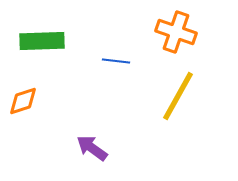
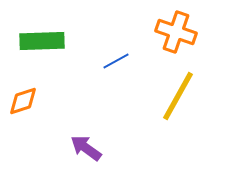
blue line: rotated 36 degrees counterclockwise
purple arrow: moved 6 px left
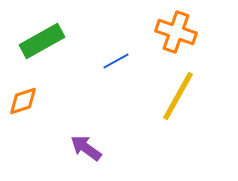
green rectangle: rotated 27 degrees counterclockwise
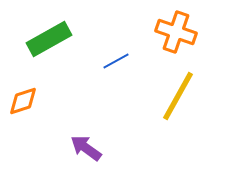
green rectangle: moved 7 px right, 2 px up
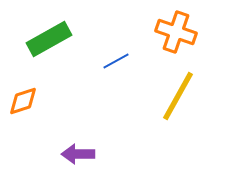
purple arrow: moved 8 px left, 6 px down; rotated 36 degrees counterclockwise
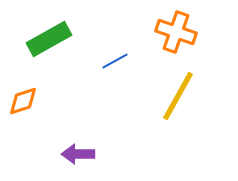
blue line: moved 1 px left
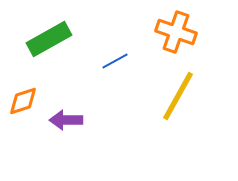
purple arrow: moved 12 px left, 34 px up
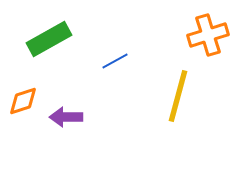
orange cross: moved 32 px right, 3 px down; rotated 36 degrees counterclockwise
yellow line: rotated 14 degrees counterclockwise
purple arrow: moved 3 px up
